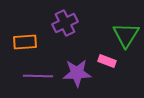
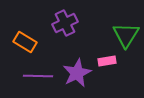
orange rectangle: rotated 35 degrees clockwise
pink rectangle: rotated 30 degrees counterclockwise
purple star: rotated 24 degrees counterclockwise
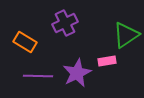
green triangle: rotated 24 degrees clockwise
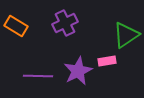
orange rectangle: moved 9 px left, 16 px up
purple star: moved 1 px right, 2 px up
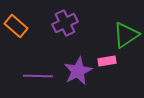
orange rectangle: rotated 10 degrees clockwise
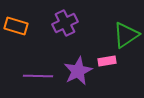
orange rectangle: rotated 25 degrees counterclockwise
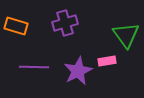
purple cross: rotated 10 degrees clockwise
green triangle: rotated 32 degrees counterclockwise
purple line: moved 4 px left, 9 px up
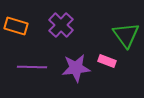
purple cross: moved 4 px left, 2 px down; rotated 30 degrees counterclockwise
pink rectangle: rotated 30 degrees clockwise
purple line: moved 2 px left
purple star: moved 2 px left, 3 px up; rotated 20 degrees clockwise
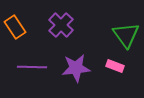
orange rectangle: moved 1 px left, 1 px down; rotated 40 degrees clockwise
pink rectangle: moved 8 px right, 5 px down
